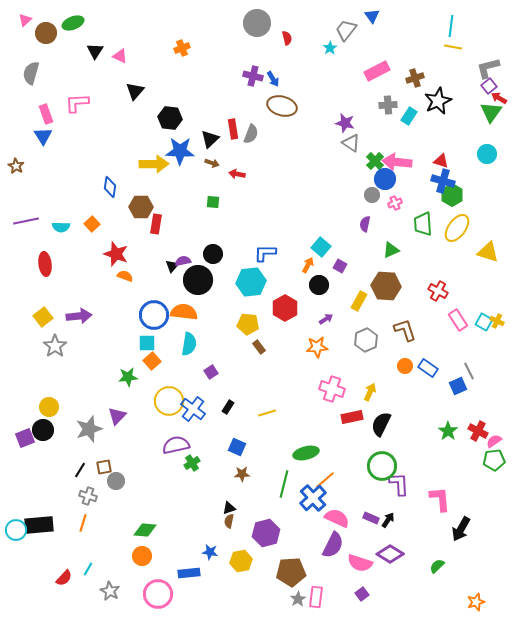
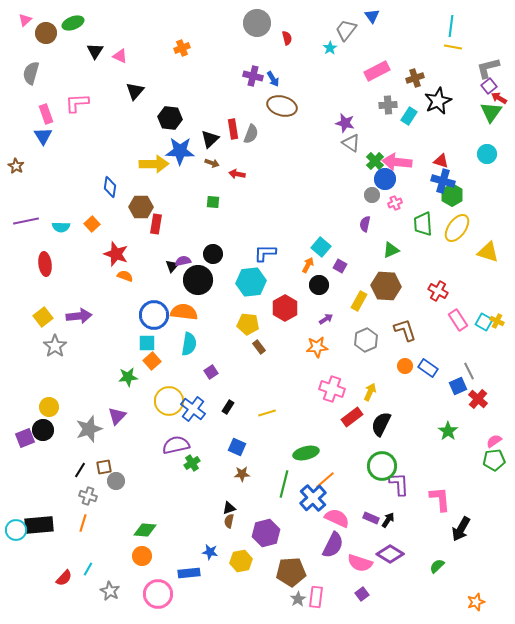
red rectangle at (352, 417): rotated 25 degrees counterclockwise
red cross at (478, 431): moved 32 px up; rotated 12 degrees clockwise
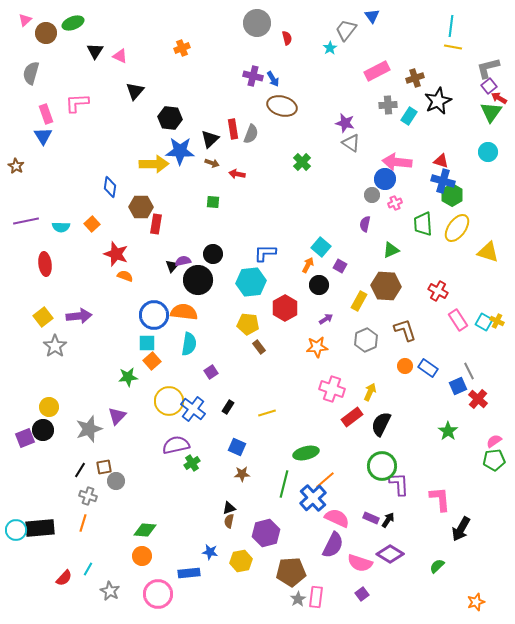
cyan circle at (487, 154): moved 1 px right, 2 px up
green cross at (375, 161): moved 73 px left, 1 px down
black rectangle at (39, 525): moved 1 px right, 3 px down
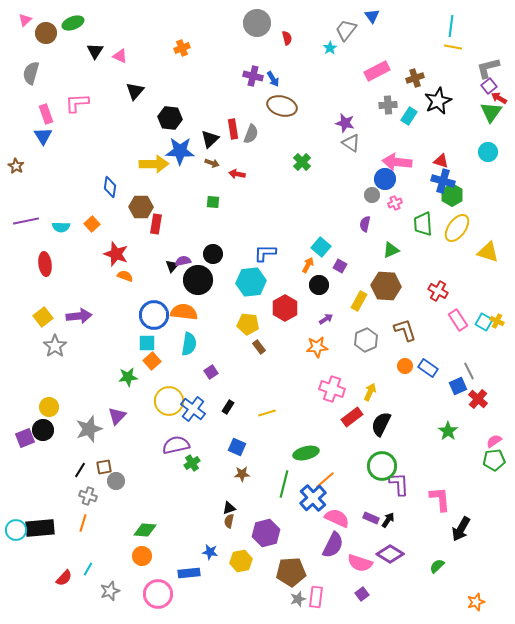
gray star at (110, 591): rotated 24 degrees clockwise
gray star at (298, 599): rotated 14 degrees clockwise
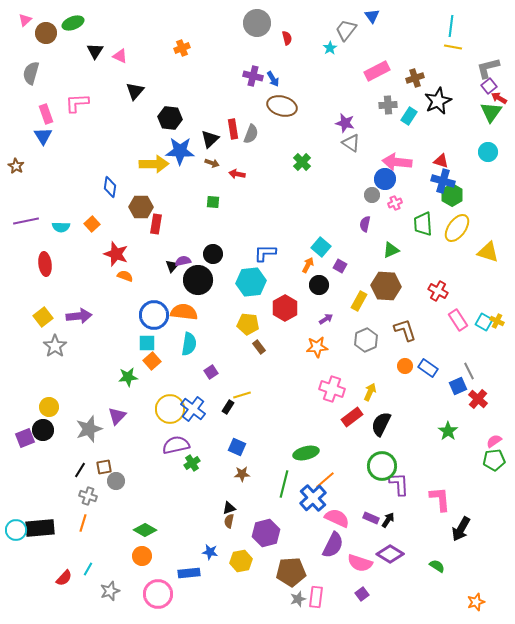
yellow circle at (169, 401): moved 1 px right, 8 px down
yellow line at (267, 413): moved 25 px left, 18 px up
green diamond at (145, 530): rotated 25 degrees clockwise
green semicircle at (437, 566): rotated 77 degrees clockwise
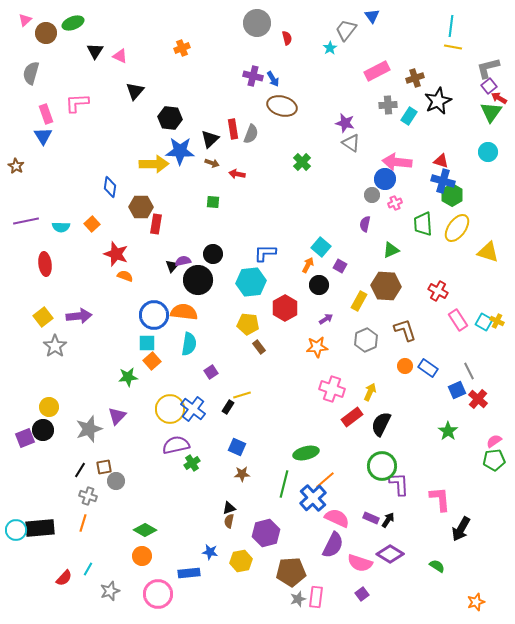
blue square at (458, 386): moved 1 px left, 4 px down
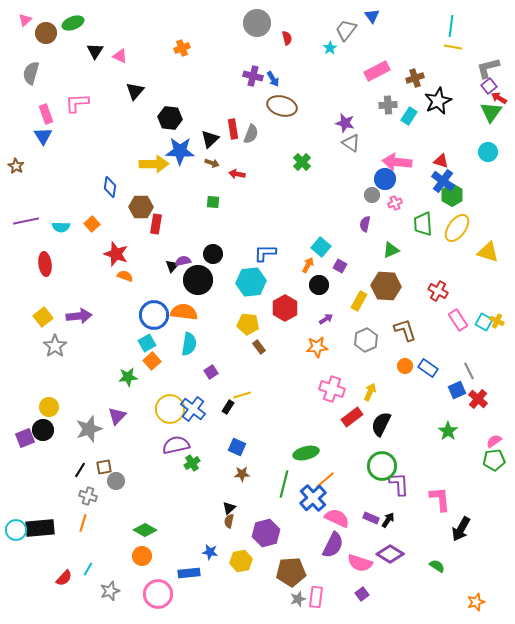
blue cross at (443, 181): rotated 20 degrees clockwise
cyan square at (147, 343): rotated 30 degrees counterclockwise
black triangle at (229, 508): rotated 24 degrees counterclockwise
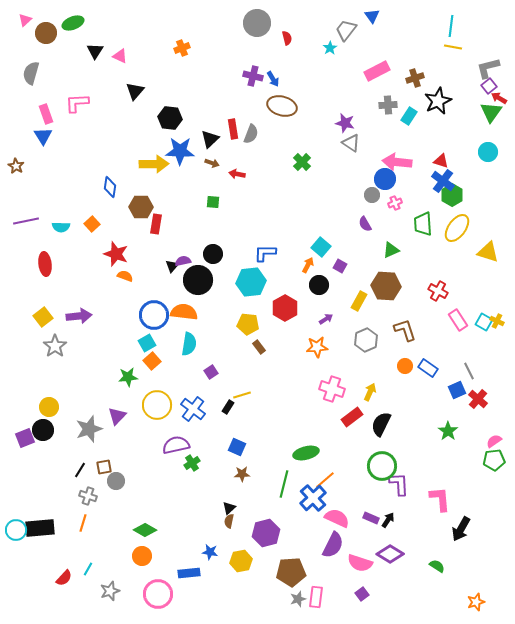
purple semicircle at (365, 224): rotated 42 degrees counterclockwise
yellow circle at (170, 409): moved 13 px left, 4 px up
